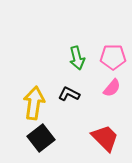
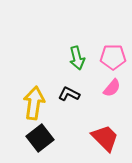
black square: moved 1 px left
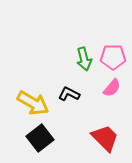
green arrow: moved 7 px right, 1 px down
yellow arrow: moved 1 px left; rotated 112 degrees clockwise
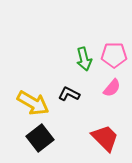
pink pentagon: moved 1 px right, 2 px up
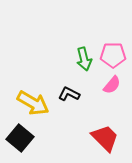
pink pentagon: moved 1 px left
pink semicircle: moved 3 px up
black square: moved 20 px left; rotated 12 degrees counterclockwise
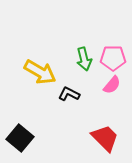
pink pentagon: moved 3 px down
yellow arrow: moved 7 px right, 31 px up
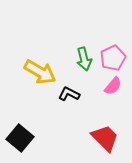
pink pentagon: rotated 25 degrees counterclockwise
pink semicircle: moved 1 px right, 1 px down
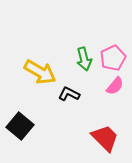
pink semicircle: moved 2 px right
black square: moved 12 px up
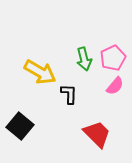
black L-shape: rotated 65 degrees clockwise
red trapezoid: moved 8 px left, 4 px up
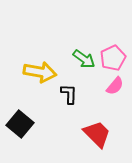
green arrow: rotated 40 degrees counterclockwise
yellow arrow: rotated 20 degrees counterclockwise
black square: moved 2 px up
